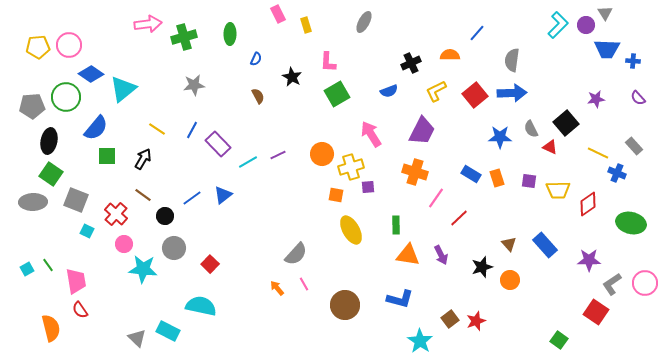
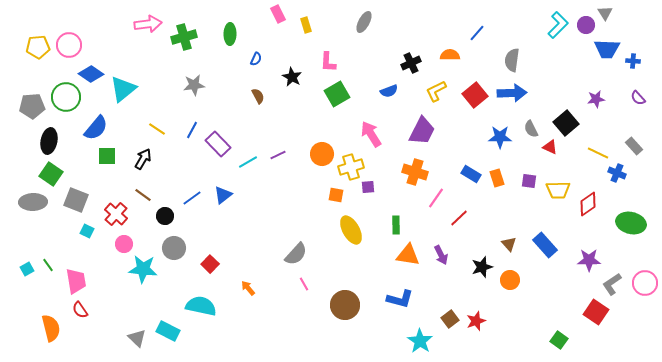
orange arrow at (277, 288): moved 29 px left
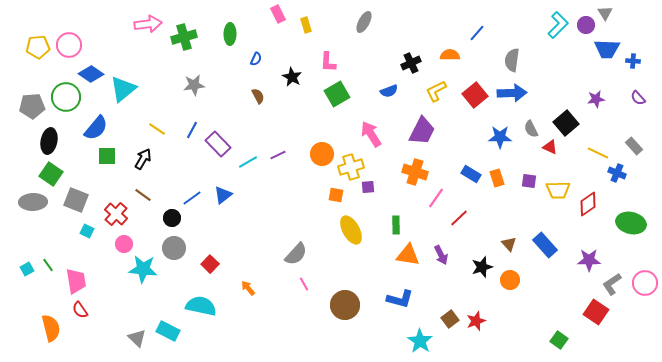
black circle at (165, 216): moved 7 px right, 2 px down
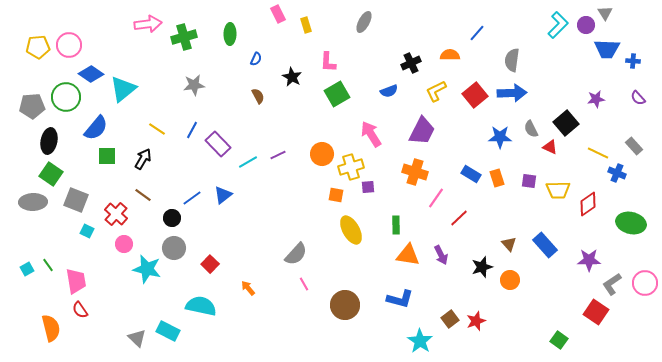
cyan star at (143, 269): moved 4 px right; rotated 8 degrees clockwise
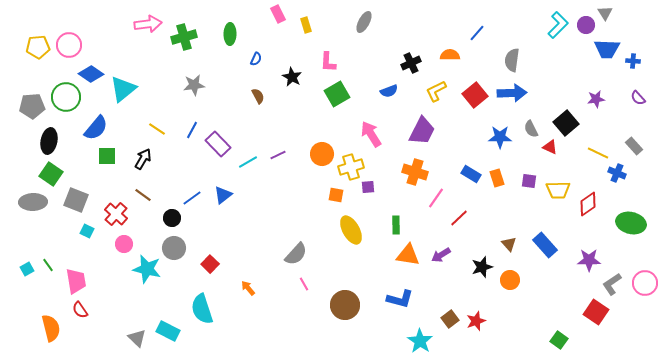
purple arrow at (441, 255): rotated 84 degrees clockwise
cyan semicircle at (201, 306): moved 1 px right, 3 px down; rotated 120 degrees counterclockwise
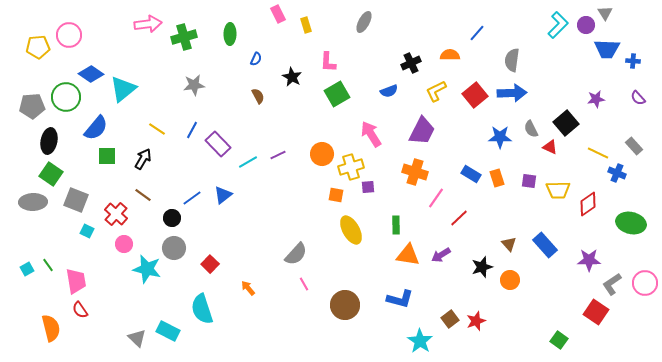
pink circle at (69, 45): moved 10 px up
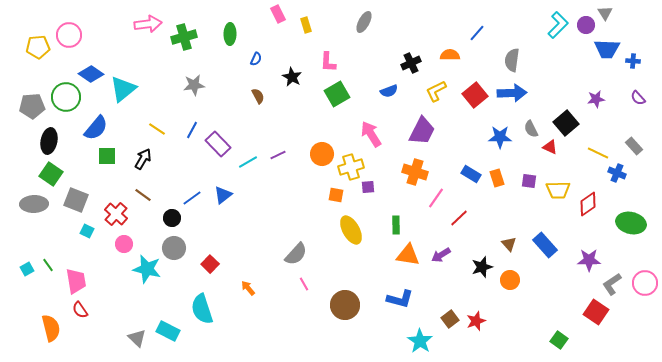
gray ellipse at (33, 202): moved 1 px right, 2 px down
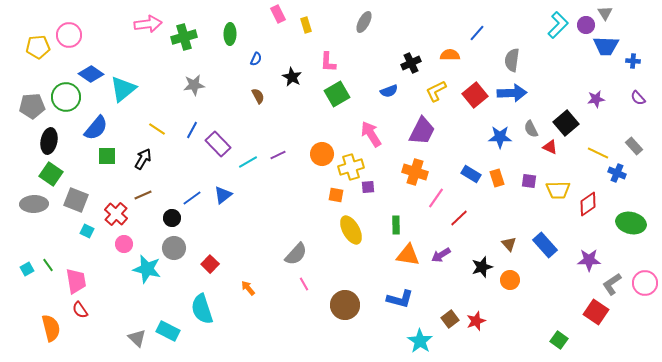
blue trapezoid at (607, 49): moved 1 px left, 3 px up
brown line at (143, 195): rotated 60 degrees counterclockwise
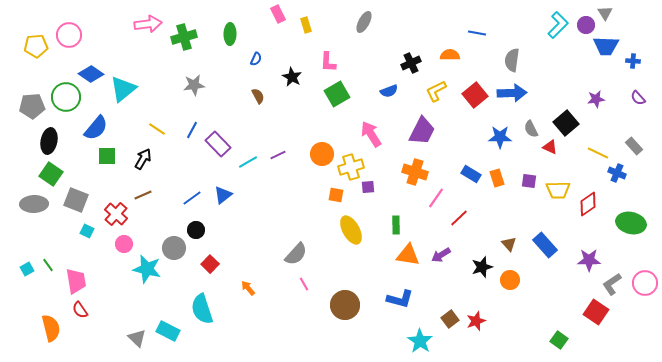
blue line at (477, 33): rotated 60 degrees clockwise
yellow pentagon at (38, 47): moved 2 px left, 1 px up
black circle at (172, 218): moved 24 px right, 12 px down
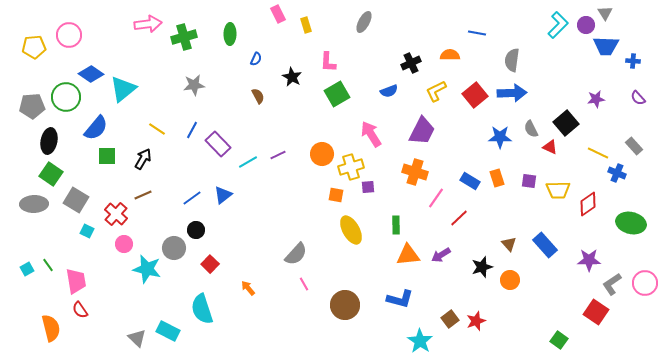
yellow pentagon at (36, 46): moved 2 px left, 1 px down
blue rectangle at (471, 174): moved 1 px left, 7 px down
gray square at (76, 200): rotated 10 degrees clockwise
orange triangle at (408, 255): rotated 15 degrees counterclockwise
